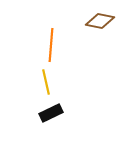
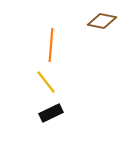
brown diamond: moved 2 px right
yellow line: rotated 25 degrees counterclockwise
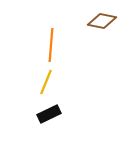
yellow line: rotated 60 degrees clockwise
black rectangle: moved 2 px left, 1 px down
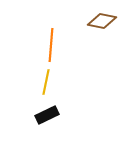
yellow line: rotated 10 degrees counterclockwise
black rectangle: moved 2 px left, 1 px down
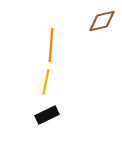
brown diamond: rotated 24 degrees counterclockwise
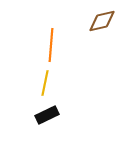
yellow line: moved 1 px left, 1 px down
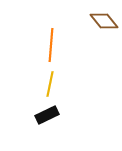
brown diamond: moved 2 px right; rotated 64 degrees clockwise
yellow line: moved 5 px right, 1 px down
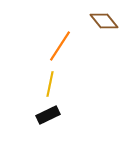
orange line: moved 9 px right, 1 px down; rotated 28 degrees clockwise
black rectangle: moved 1 px right
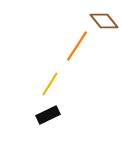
orange line: moved 17 px right
yellow line: rotated 20 degrees clockwise
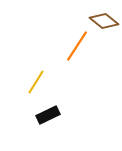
brown diamond: rotated 12 degrees counterclockwise
yellow line: moved 14 px left, 2 px up
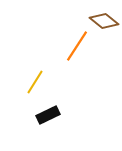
yellow line: moved 1 px left
